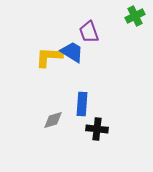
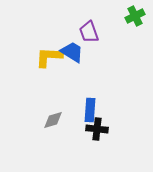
blue rectangle: moved 8 px right, 6 px down
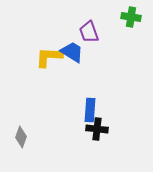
green cross: moved 4 px left, 1 px down; rotated 36 degrees clockwise
gray diamond: moved 32 px left, 17 px down; rotated 55 degrees counterclockwise
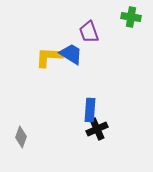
blue trapezoid: moved 1 px left, 2 px down
black cross: rotated 30 degrees counterclockwise
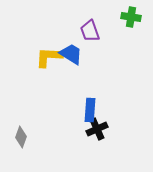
purple trapezoid: moved 1 px right, 1 px up
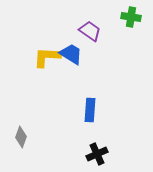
purple trapezoid: rotated 145 degrees clockwise
yellow L-shape: moved 2 px left
black cross: moved 25 px down
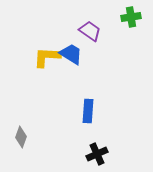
green cross: rotated 18 degrees counterclockwise
blue rectangle: moved 2 px left, 1 px down
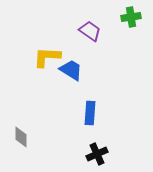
blue trapezoid: moved 16 px down
blue rectangle: moved 2 px right, 2 px down
gray diamond: rotated 20 degrees counterclockwise
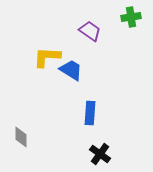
black cross: moved 3 px right; rotated 30 degrees counterclockwise
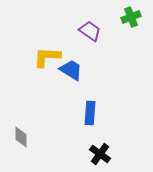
green cross: rotated 12 degrees counterclockwise
